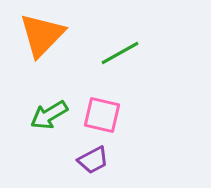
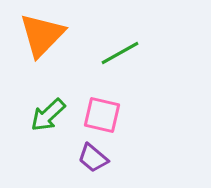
green arrow: moved 1 px left; rotated 12 degrees counterclockwise
purple trapezoid: moved 2 px up; rotated 68 degrees clockwise
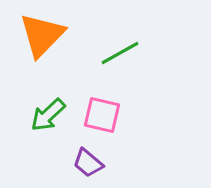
purple trapezoid: moved 5 px left, 5 px down
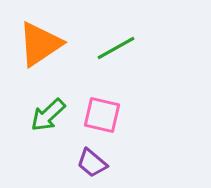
orange triangle: moved 2 px left, 9 px down; rotated 12 degrees clockwise
green line: moved 4 px left, 5 px up
purple trapezoid: moved 4 px right
